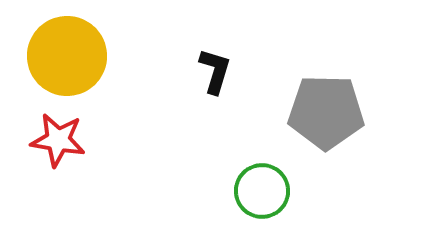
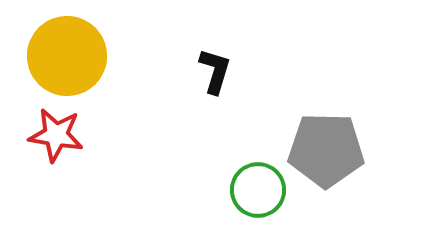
gray pentagon: moved 38 px down
red star: moved 2 px left, 5 px up
green circle: moved 4 px left, 1 px up
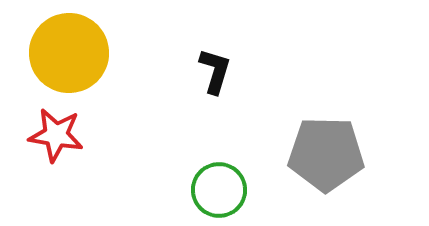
yellow circle: moved 2 px right, 3 px up
gray pentagon: moved 4 px down
green circle: moved 39 px left
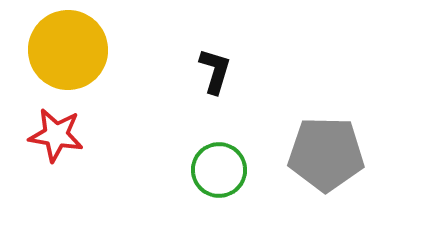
yellow circle: moved 1 px left, 3 px up
green circle: moved 20 px up
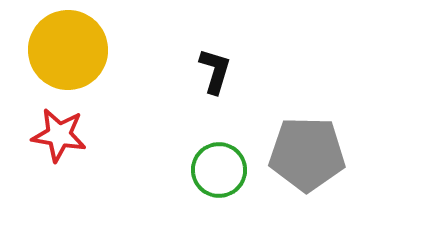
red star: moved 3 px right
gray pentagon: moved 19 px left
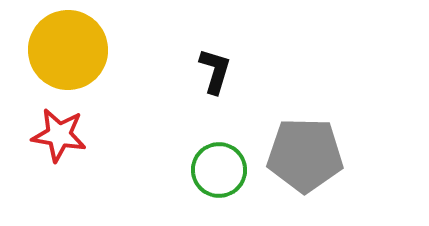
gray pentagon: moved 2 px left, 1 px down
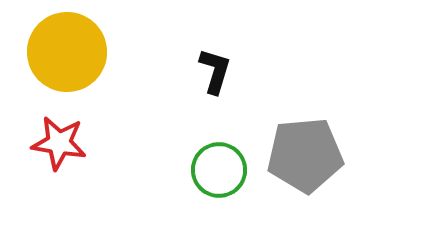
yellow circle: moved 1 px left, 2 px down
red star: moved 8 px down
gray pentagon: rotated 6 degrees counterclockwise
